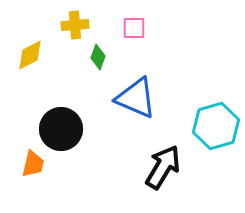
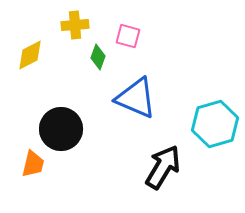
pink square: moved 6 px left, 8 px down; rotated 15 degrees clockwise
cyan hexagon: moved 1 px left, 2 px up
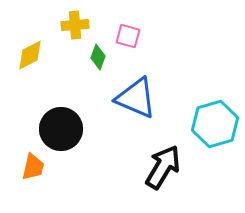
orange trapezoid: moved 3 px down
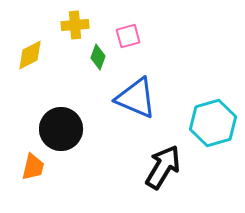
pink square: rotated 30 degrees counterclockwise
cyan hexagon: moved 2 px left, 1 px up
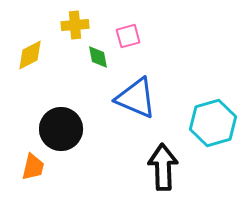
green diamond: rotated 30 degrees counterclockwise
black arrow: rotated 33 degrees counterclockwise
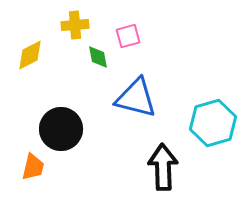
blue triangle: rotated 9 degrees counterclockwise
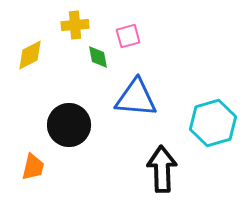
blue triangle: rotated 9 degrees counterclockwise
black circle: moved 8 px right, 4 px up
black arrow: moved 1 px left, 2 px down
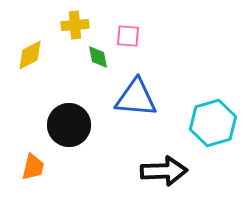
pink square: rotated 20 degrees clockwise
black arrow: moved 2 px right, 2 px down; rotated 90 degrees clockwise
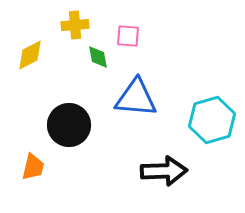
cyan hexagon: moved 1 px left, 3 px up
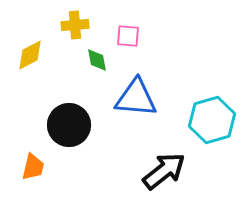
green diamond: moved 1 px left, 3 px down
black arrow: rotated 36 degrees counterclockwise
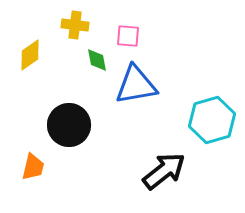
yellow cross: rotated 12 degrees clockwise
yellow diamond: rotated 8 degrees counterclockwise
blue triangle: moved 13 px up; rotated 15 degrees counterclockwise
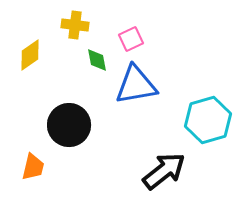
pink square: moved 3 px right, 3 px down; rotated 30 degrees counterclockwise
cyan hexagon: moved 4 px left
